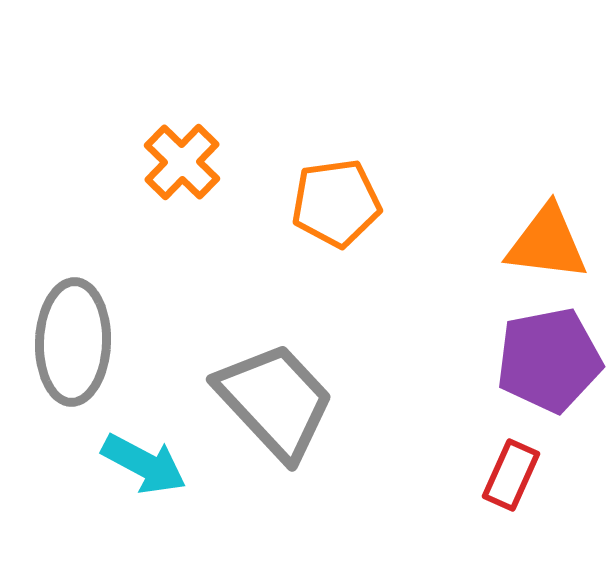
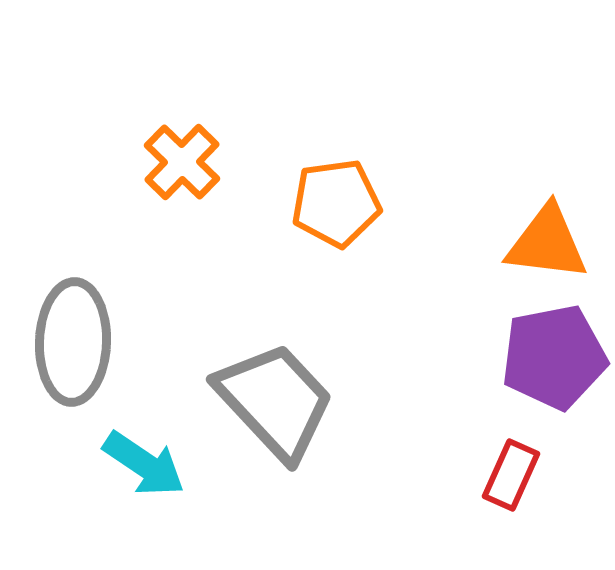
purple pentagon: moved 5 px right, 3 px up
cyan arrow: rotated 6 degrees clockwise
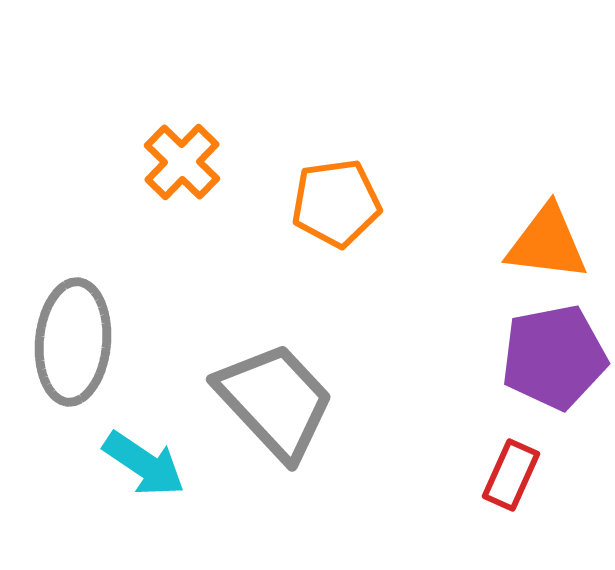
gray ellipse: rotated 3 degrees clockwise
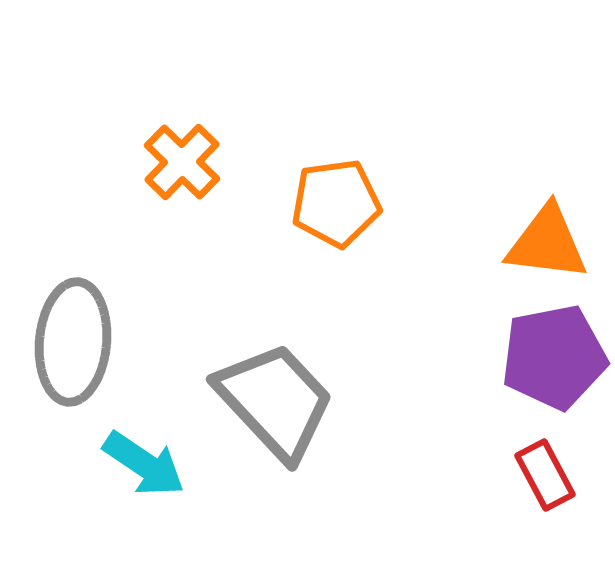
red rectangle: moved 34 px right; rotated 52 degrees counterclockwise
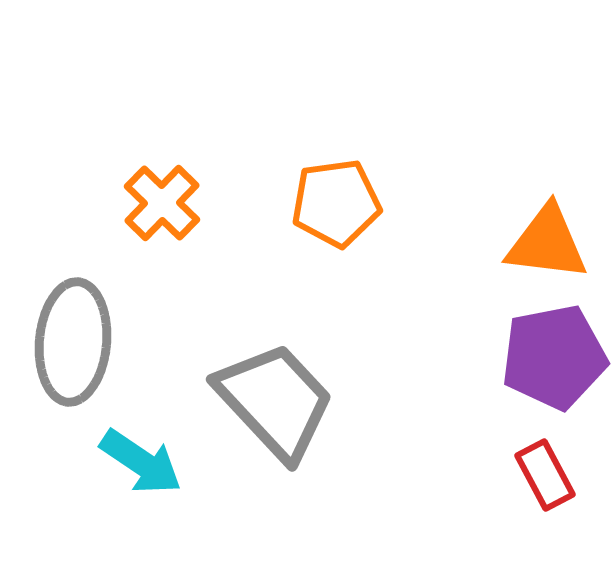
orange cross: moved 20 px left, 41 px down
cyan arrow: moved 3 px left, 2 px up
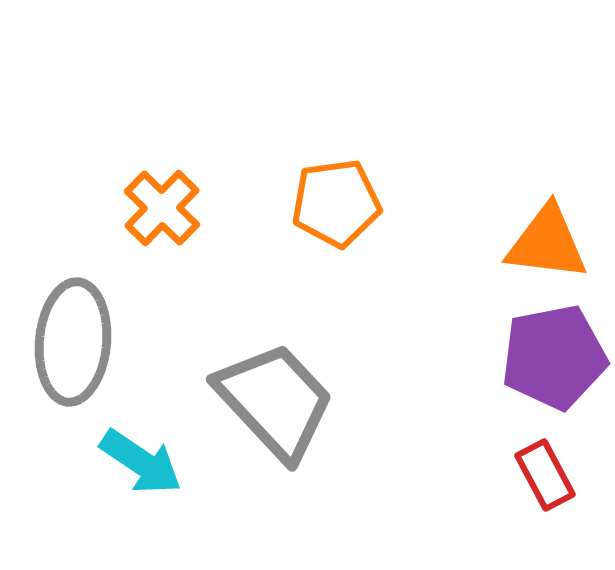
orange cross: moved 5 px down
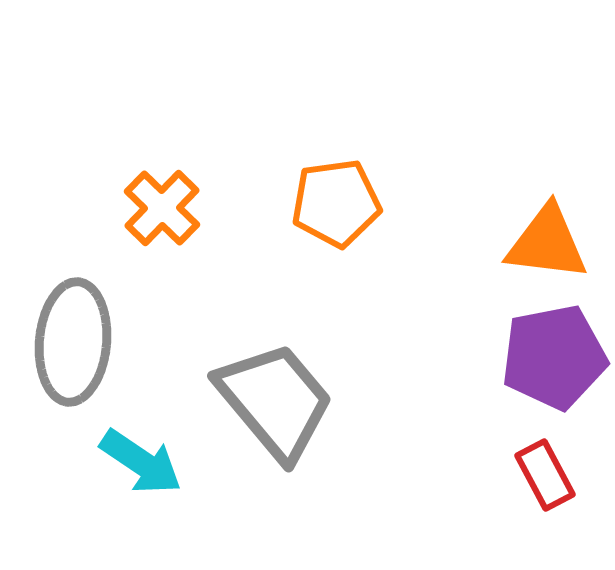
gray trapezoid: rotated 3 degrees clockwise
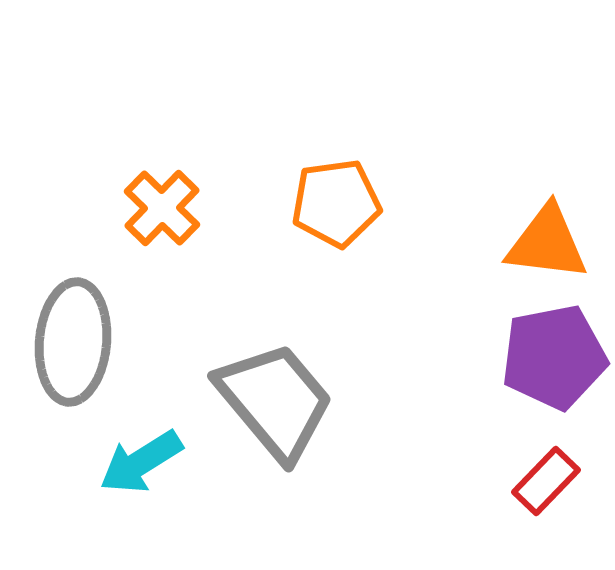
cyan arrow: rotated 114 degrees clockwise
red rectangle: moved 1 px right, 6 px down; rotated 72 degrees clockwise
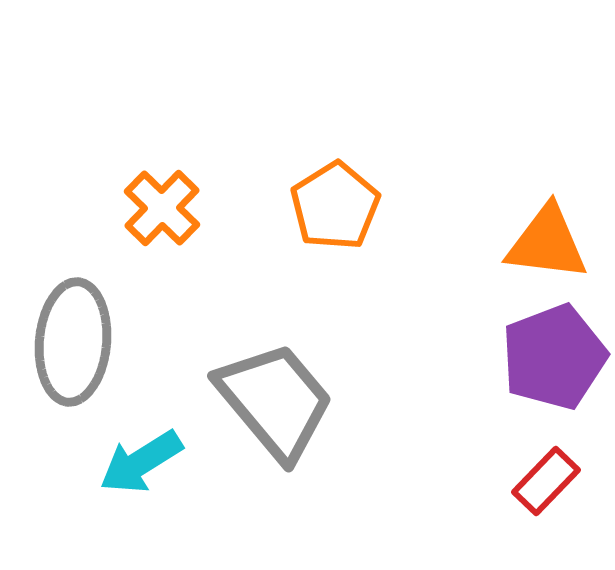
orange pentagon: moved 1 px left, 3 px down; rotated 24 degrees counterclockwise
purple pentagon: rotated 10 degrees counterclockwise
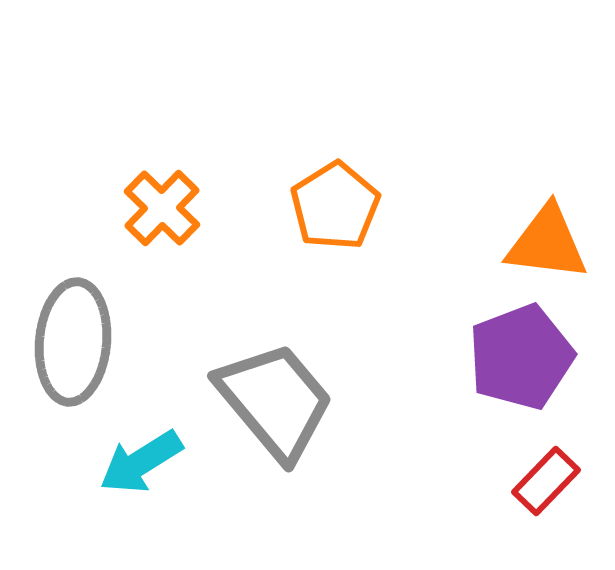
purple pentagon: moved 33 px left
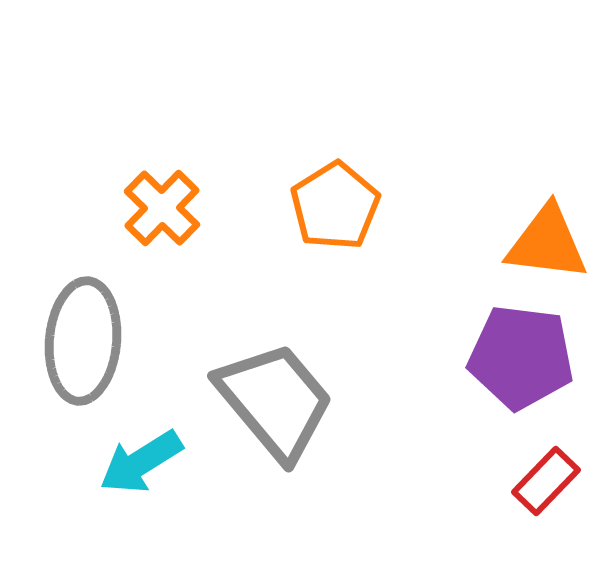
gray ellipse: moved 10 px right, 1 px up
purple pentagon: rotated 28 degrees clockwise
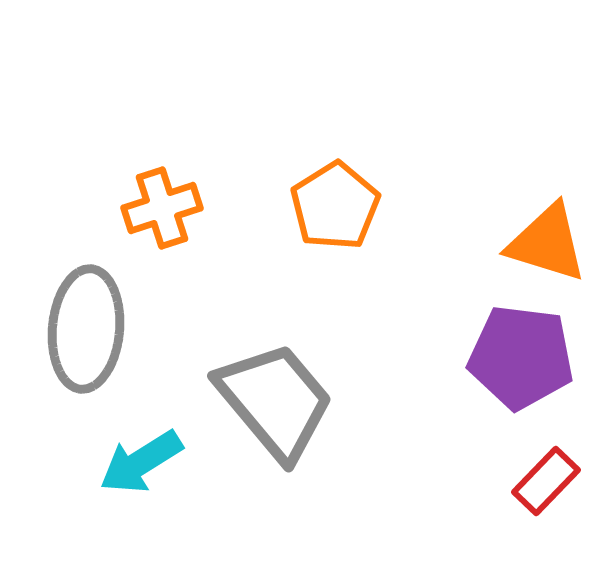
orange cross: rotated 28 degrees clockwise
orange triangle: rotated 10 degrees clockwise
gray ellipse: moved 3 px right, 12 px up
